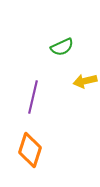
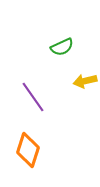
purple line: rotated 48 degrees counterclockwise
orange diamond: moved 2 px left
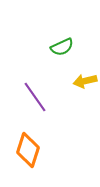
purple line: moved 2 px right
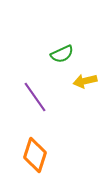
green semicircle: moved 7 px down
orange diamond: moved 7 px right, 5 px down
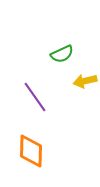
orange diamond: moved 4 px left, 4 px up; rotated 16 degrees counterclockwise
